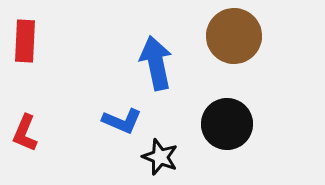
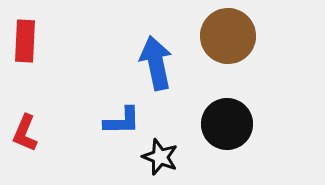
brown circle: moved 6 px left
blue L-shape: rotated 24 degrees counterclockwise
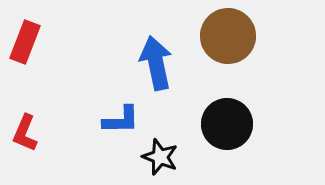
red rectangle: moved 1 px down; rotated 18 degrees clockwise
blue L-shape: moved 1 px left, 1 px up
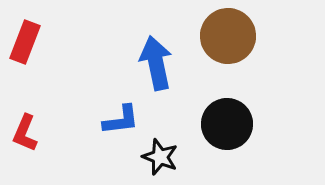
blue L-shape: rotated 6 degrees counterclockwise
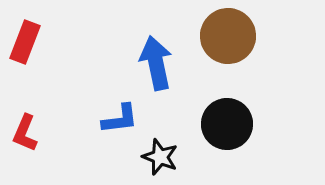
blue L-shape: moved 1 px left, 1 px up
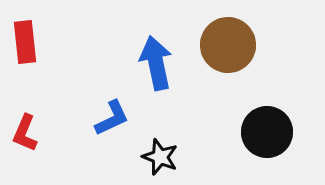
brown circle: moved 9 px down
red rectangle: rotated 27 degrees counterclockwise
blue L-shape: moved 8 px left, 1 px up; rotated 18 degrees counterclockwise
black circle: moved 40 px right, 8 px down
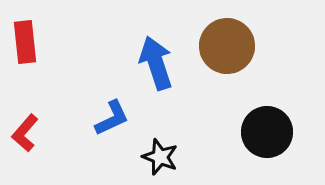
brown circle: moved 1 px left, 1 px down
blue arrow: rotated 6 degrees counterclockwise
red L-shape: rotated 18 degrees clockwise
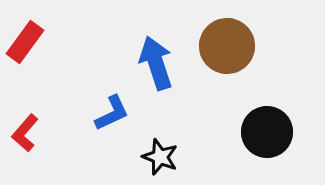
red rectangle: rotated 42 degrees clockwise
blue L-shape: moved 5 px up
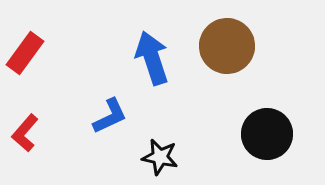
red rectangle: moved 11 px down
blue arrow: moved 4 px left, 5 px up
blue L-shape: moved 2 px left, 3 px down
black circle: moved 2 px down
black star: rotated 9 degrees counterclockwise
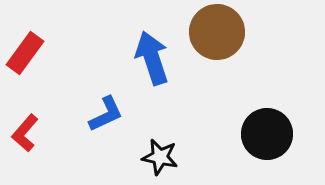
brown circle: moved 10 px left, 14 px up
blue L-shape: moved 4 px left, 2 px up
